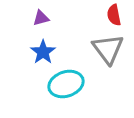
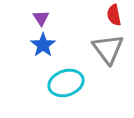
purple triangle: rotated 48 degrees counterclockwise
blue star: moved 7 px up
cyan ellipse: moved 1 px up
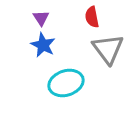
red semicircle: moved 22 px left, 2 px down
blue star: rotated 10 degrees counterclockwise
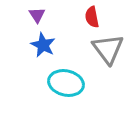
purple triangle: moved 4 px left, 3 px up
cyan ellipse: rotated 32 degrees clockwise
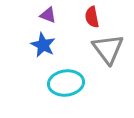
purple triangle: moved 11 px right; rotated 36 degrees counterclockwise
cyan ellipse: rotated 20 degrees counterclockwise
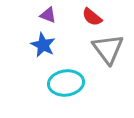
red semicircle: rotated 40 degrees counterclockwise
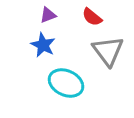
purple triangle: rotated 42 degrees counterclockwise
gray triangle: moved 2 px down
cyan ellipse: rotated 32 degrees clockwise
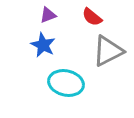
gray triangle: rotated 40 degrees clockwise
cyan ellipse: rotated 12 degrees counterclockwise
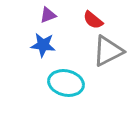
red semicircle: moved 1 px right, 3 px down
blue star: rotated 20 degrees counterclockwise
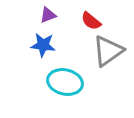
red semicircle: moved 2 px left, 1 px down
gray triangle: rotated 8 degrees counterclockwise
cyan ellipse: moved 1 px left, 1 px up
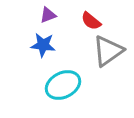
cyan ellipse: moved 2 px left, 3 px down; rotated 40 degrees counterclockwise
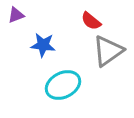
purple triangle: moved 32 px left
